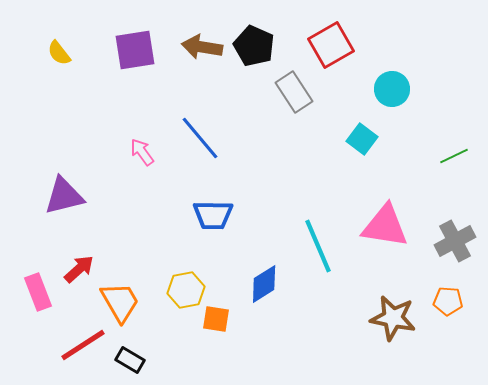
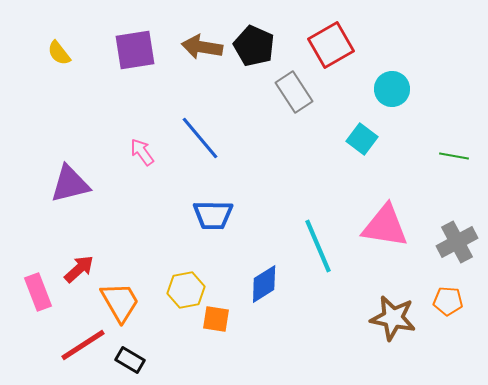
green line: rotated 36 degrees clockwise
purple triangle: moved 6 px right, 12 px up
gray cross: moved 2 px right, 1 px down
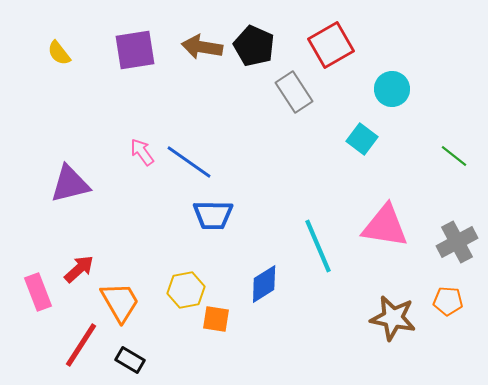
blue line: moved 11 px left, 24 px down; rotated 15 degrees counterclockwise
green line: rotated 28 degrees clockwise
red line: moved 2 px left; rotated 24 degrees counterclockwise
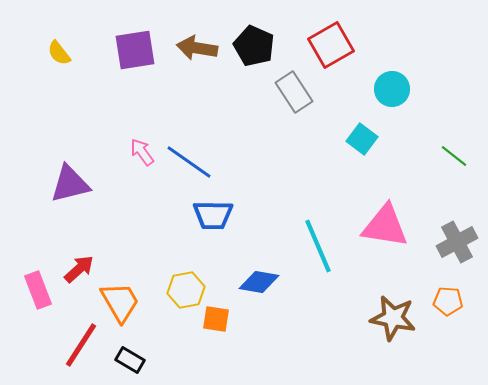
brown arrow: moved 5 px left, 1 px down
blue diamond: moved 5 px left, 2 px up; rotated 42 degrees clockwise
pink rectangle: moved 2 px up
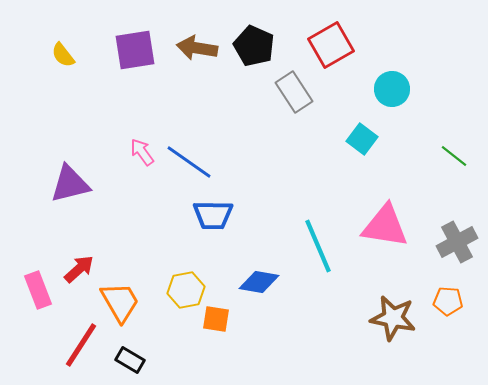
yellow semicircle: moved 4 px right, 2 px down
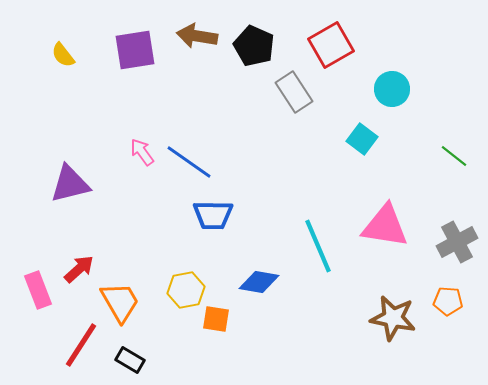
brown arrow: moved 12 px up
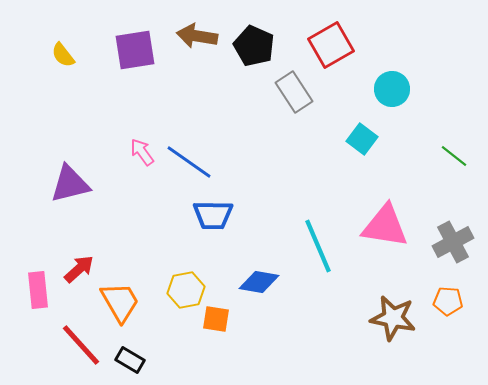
gray cross: moved 4 px left
pink rectangle: rotated 15 degrees clockwise
red line: rotated 75 degrees counterclockwise
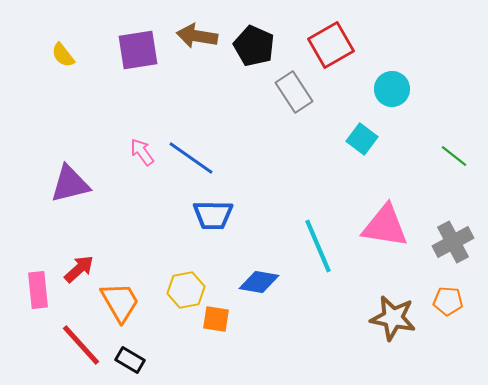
purple square: moved 3 px right
blue line: moved 2 px right, 4 px up
